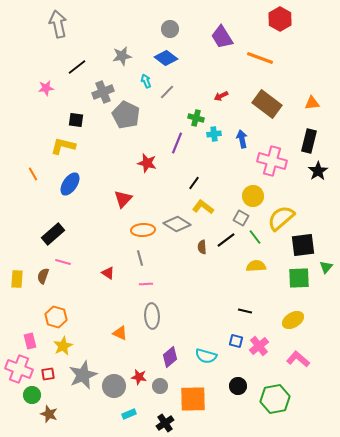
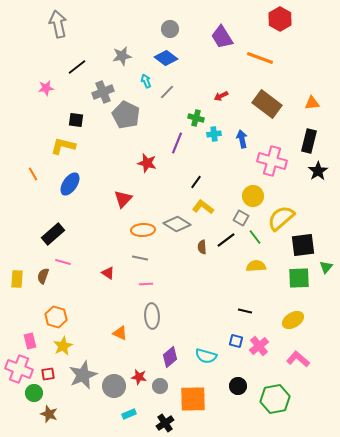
black line at (194, 183): moved 2 px right, 1 px up
gray line at (140, 258): rotated 63 degrees counterclockwise
green circle at (32, 395): moved 2 px right, 2 px up
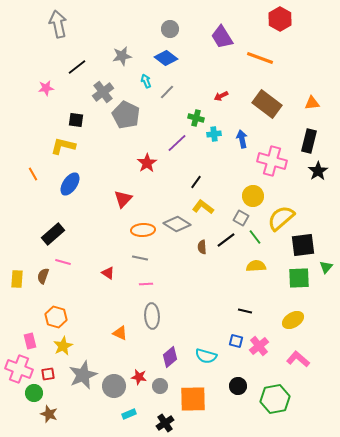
gray cross at (103, 92): rotated 15 degrees counterclockwise
purple line at (177, 143): rotated 25 degrees clockwise
red star at (147, 163): rotated 24 degrees clockwise
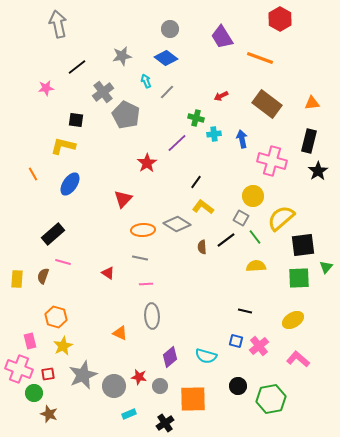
green hexagon at (275, 399): moved 4 px left
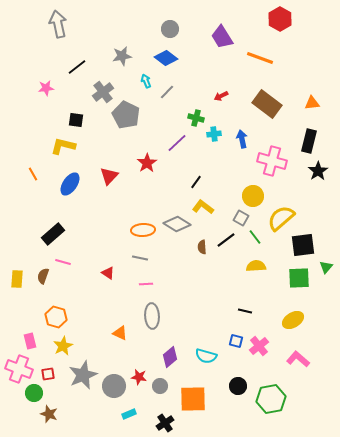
red triangle at (123, 199): moved 14 px left, 23 px up
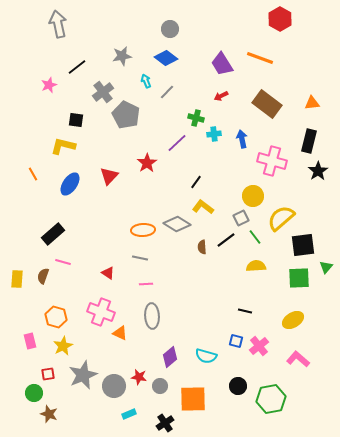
purple trapezoid at (222, 37): moved 27 px down
pink star at (46, 88): moved 3 px right, 3 px up; rotated 14 degrees counterclockwise
gray square at (241, 218): rotated 35 degrees clockwise
pink cross at (19, 369): moved 82 px right, 57 px up
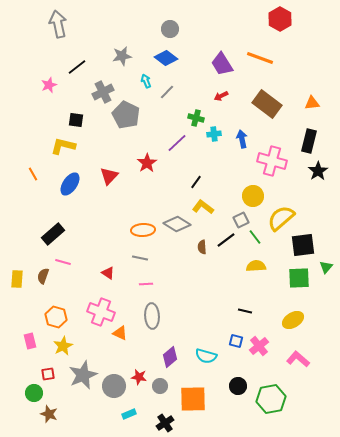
gray cross at (103, 92): rotated 10 degrees clockwise
gray square at (241, 218): moved 2 px down
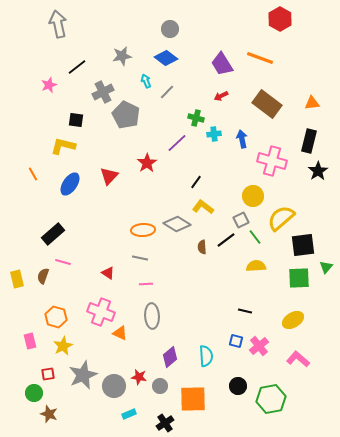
yellow rectangle at (17, 279): rotated 18 degrees counterclockwise
cyan semicircle at (206, 356): rotated 110 degrees counterclockwise
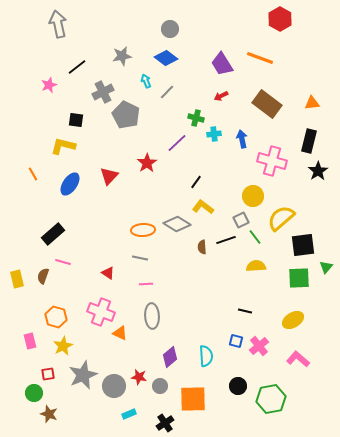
black line at (226, 240): rotated 18 degrees clockwise
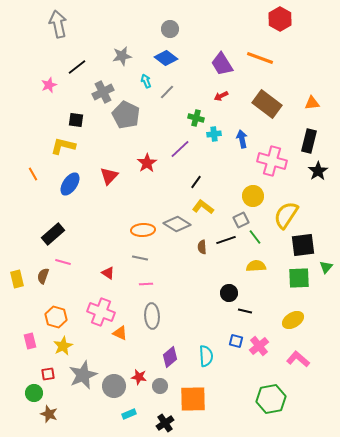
purple line at (177, 143): moved 3 px right, 6 px down
yellow semicircle at (281, 218): moved 5 px right, 3 px up; rotated 16 degrees counterclockwise
black circle at (238, 386): moved 9 px left, 93 px up
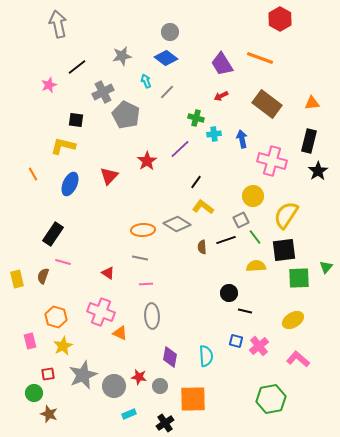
gray circle at (170, 29): moved 3 px down
red star at (147, 163): moved 2 px up
blue ellipse at (70, 184): rotated 10 degrees counterclockwise
black rectangle at (53, 234): rotated 15 degrees counterclockwise
black square at (303, 245): moved 19 px left, 5 px down
purple diamond at (170, 357): rotated 40 degrees counterclockwise
